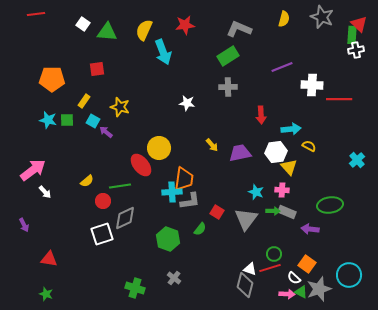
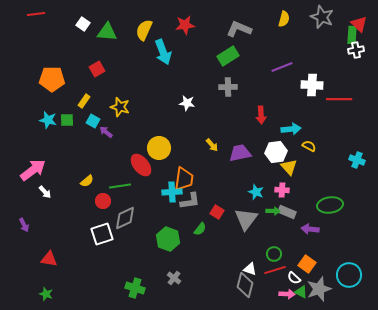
red square at (97, 69): rotated 21 degrees counterclockwise
cyan cross at (357, 160): rotated 28 degrees counterclockwise
red line at (270, 268): moved 5 px right, 2 px down
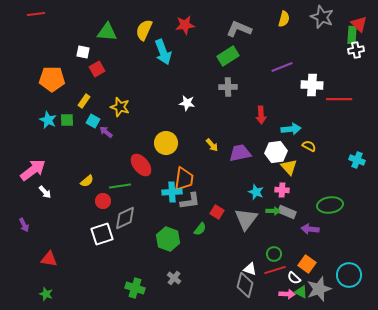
white square at (83, 24): moved 28 px down; rotated 24 degrees counterclockwise
cyan star at (48, 120): rotated 12 degrees clockwise
yellow circle at (159, 148): moved 7 px right, 5 px up
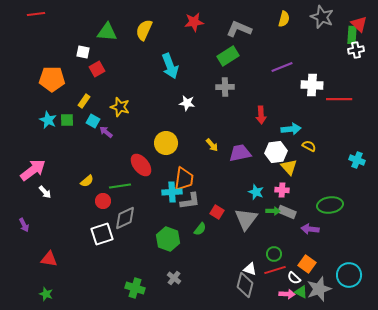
red star at (185, 25): moved 9 px right, 3 px up
cyan arrow at (163, 52): moved 7 px right, 14 px down
gray cross at (228, 87): moved 3 px left
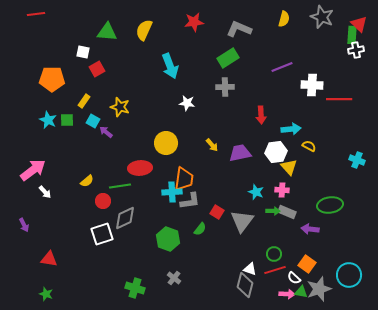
green rectangle at (228, 56): moved 2 px down
red ellipse at (141, 165): moved 1 px left, 3 px down; rotated 55 degrees counterclockwise
gray triangle at (246, 219): moved 4 px left, 2 px down
green triangle at (301, 292): rotated 16 degrees counterclockwise
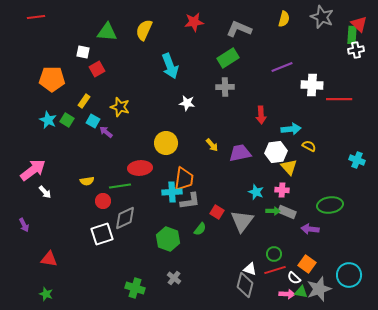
red line at (36, 14): moved 3 px down
green square at (67, 120): rotated 32 degrees clockwise
yellow semicircle at (87, 181): rotated 32 degrees clockwise
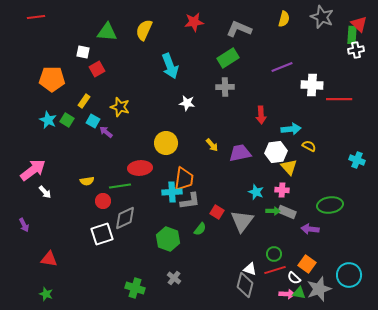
green triangle at (301, 292): moved 2 px left, 1 px down
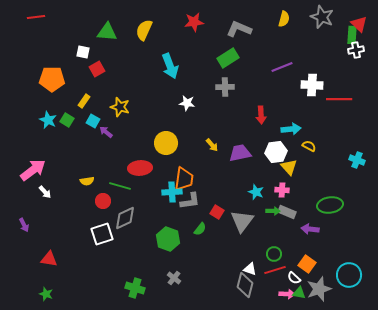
green line at (120, 186): rotated 25 degrees clockwise
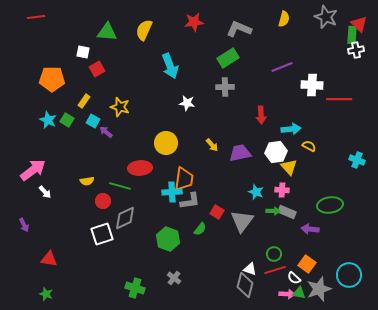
gray star at (322, 17): moved 4 px right
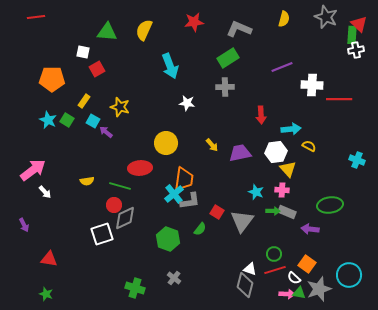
yellow triangle at (289, 167): moved 1 px left, 2 px down
cyan cross at (172, 192): moved 2 px right, 2 px down; rotated 36 degrees counterclockwise
red circle at (103, 201): moved 11 px right, 4 px down
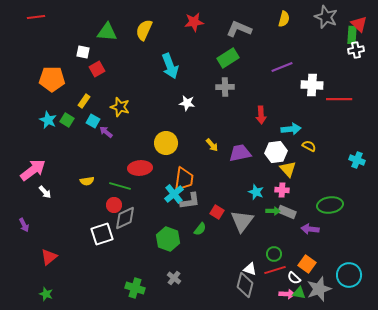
red triangle at (49, 259): moved 2 px up; rotated 48 degrees counterclockwise
